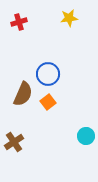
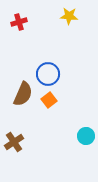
yellow star: moved 2 px up; rotated 12 degrees clockwise
orange square: moved 1 px right, 2 px up
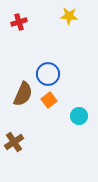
cyan circle: moved 7 px left, 20 px up
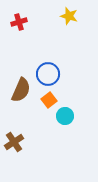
yellow star: rotated 12 degrees clockwise
brown semicircle: moved 2 px left, 4 px up
cyan circle: moved 14 px left
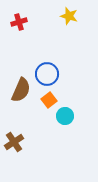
blue circle: moved 1 px left
